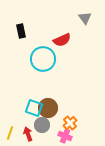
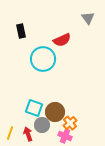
gray triangle: moved 3 px right
brown circle: moved 7 px right, 4 px down
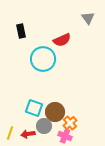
gray circle: moved 2 px right, 1 px down
red arrow: rotated 80 degrees counterclockwise
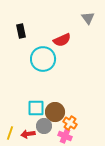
cyan square: moved 2 px right; rotated 18 degrees counterclockwise
orange cross: rotated 16 degrees counterclockwise
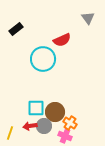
black rectangle: moved 5 px left, 2 px up; rotated 64 degrees clockwise
red arrow: moved 2 px right, 8 px up
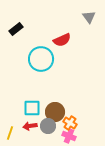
gray triangle: moved 1 px right, 1 px up
cyan circle: moved 2 px left
cyan square: moved 4 px left
gray circle: moved 4 px right
pink cross: moved 4 px right
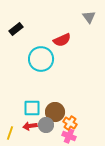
gray circle: moved 2 px left, 1 px up
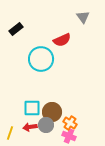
gray triangle: moved 6 px left
brown circle: moved 3 px left
red arrow: moved 1 px down
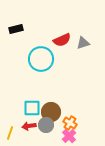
gray triangle: moved 26 px down; rotated 48 degrees clockwise
black rectangle: rotated 24 degrees clockwise
brown circle: moved 1 px left
red arrow: moved 1 px left, 1 px up
pink cross: rotated 24 degrees clockwise
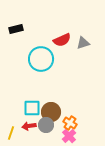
yellow line: moved 1 px right
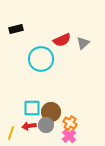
gray triangle: rotated 24 degrees counterclockwise
